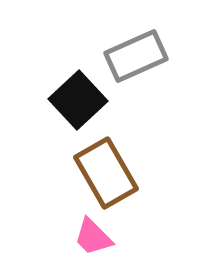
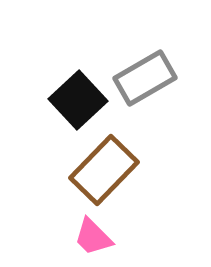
gray rectangle: moved 9 px right, 22 px down; rotated 6 degrees counterclockwise
brown rectangle: moved 2 px left, 3 px up; rotated 74 degrees clockwise
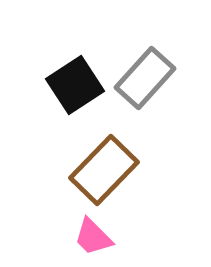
gray rectangle: rotated 18 degrees counterclockwise
black square: moved 3 px left, 15 px up; rotated 10 degrees clockwise
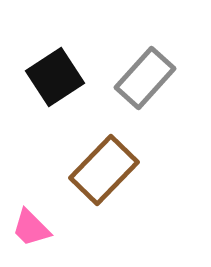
black square: moved 20 px left, 8 px up
pink trapezoid: moved 62 px left, 9 px up
